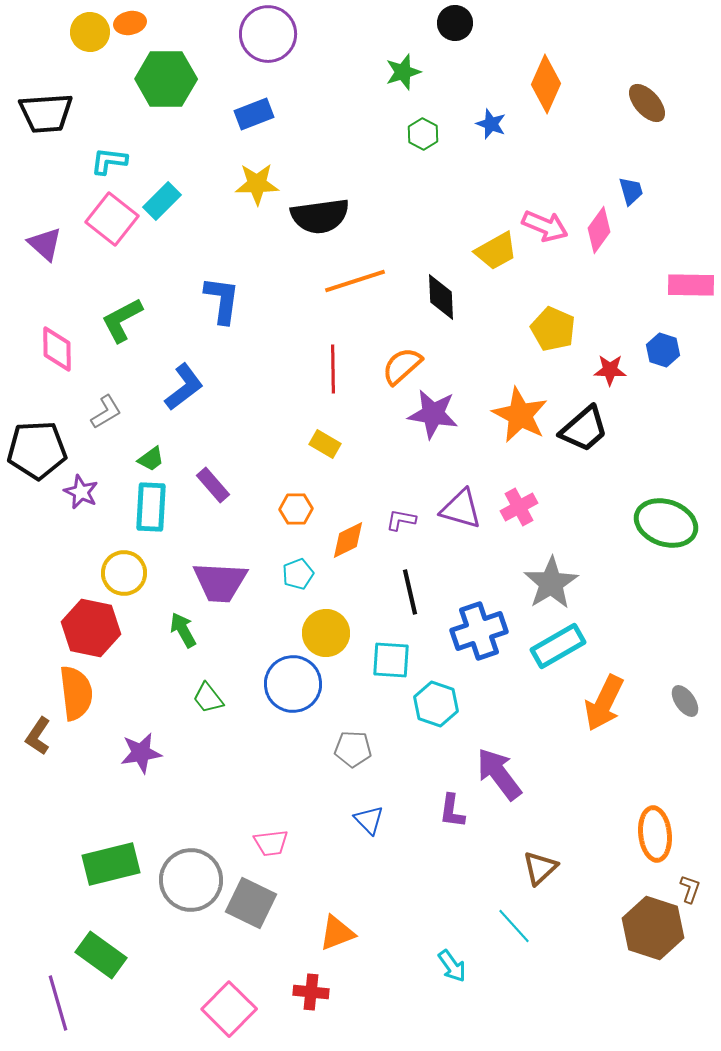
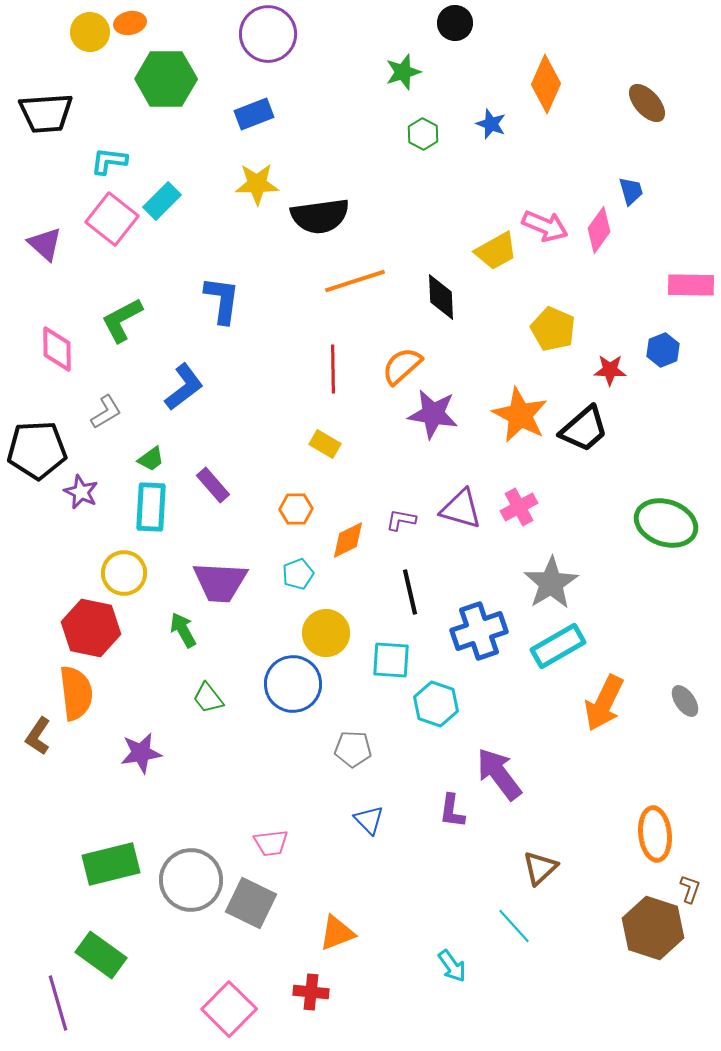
blue hexagon at (663, 350): rotated 20 degrees clockwise
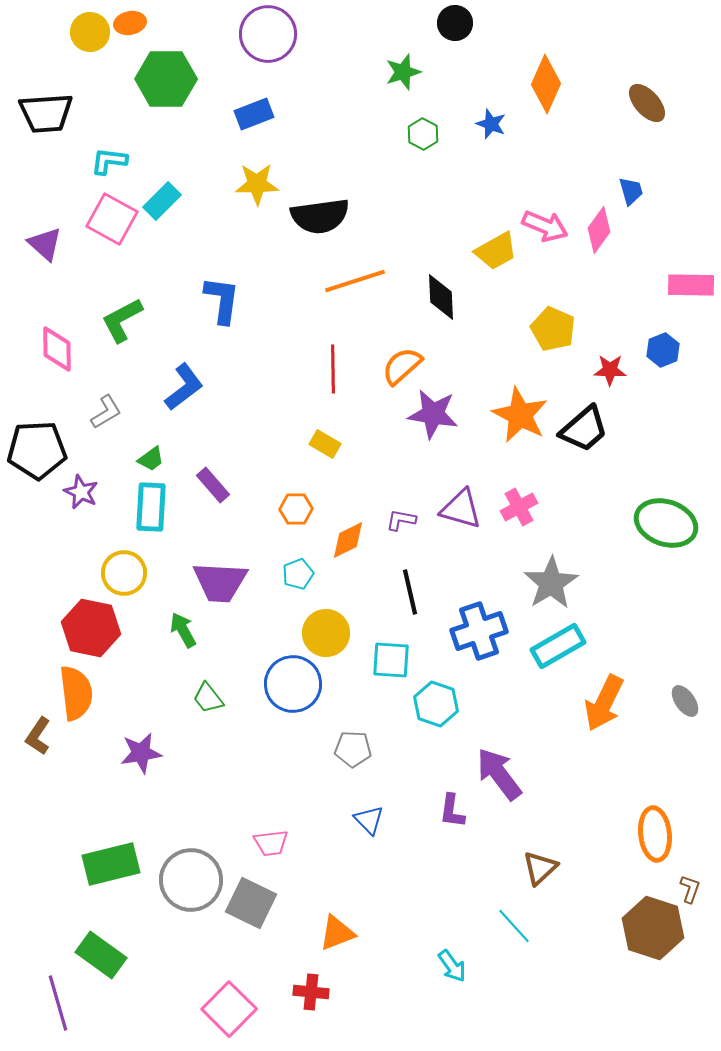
pink square at (112, 219): rotated 9 degrees counterclockwise
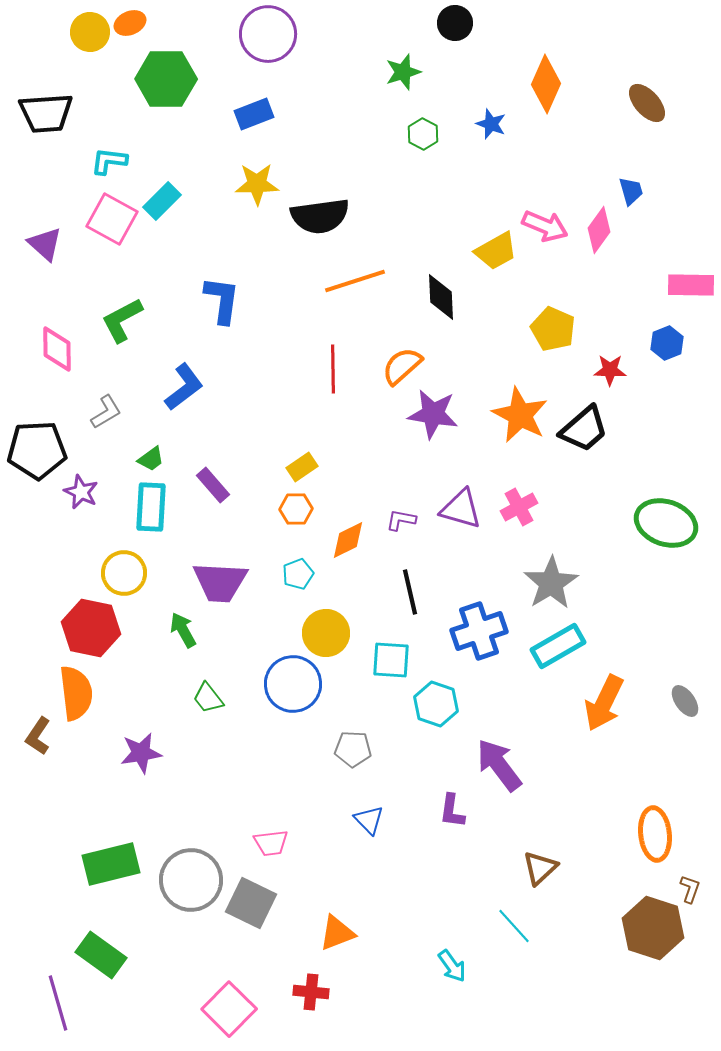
orange ellipse at (130, 23): rotated 12 degrees counterclockwise
blue hexagon at (663, 350): moved 4 px right, 7 px up
yellow rectangle at (325, 444): moved 23 px left, 23 px down; rotated 64 degrees counterclockwise
purple arrow at (499, 774): moved 9 px up
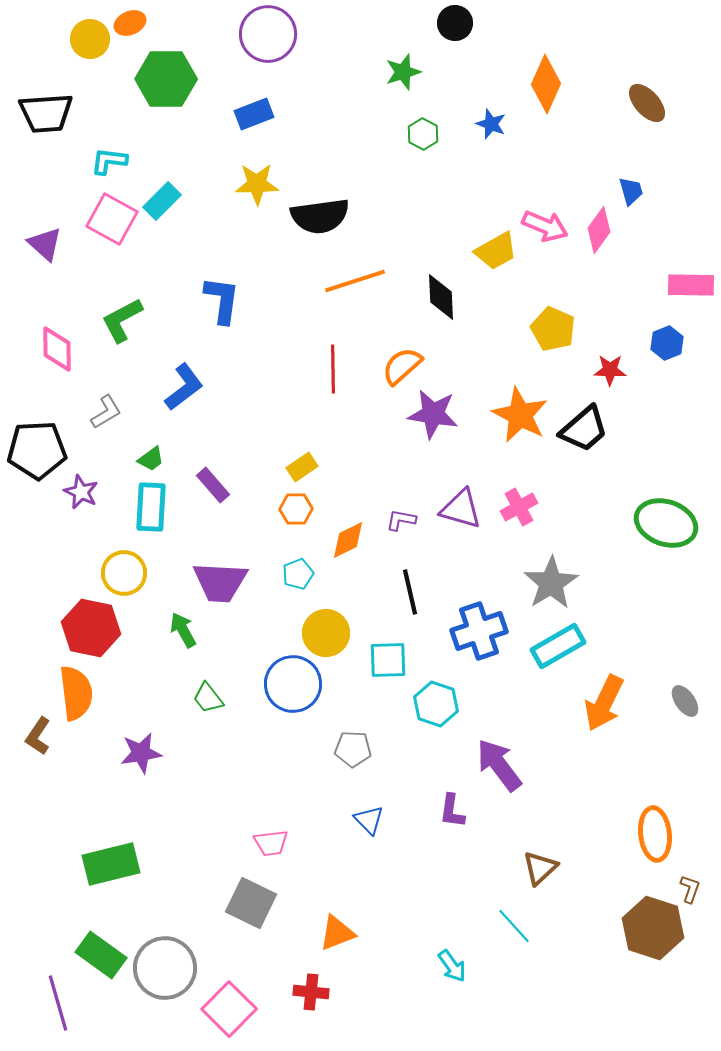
yellow circle at (90, 32): moved 7 px down
cyan square at (391, 660): moved 3 px left; rotated 6 degrees counterclockwise
gray circle at (191, 880): moved 26 px left, 88 px down
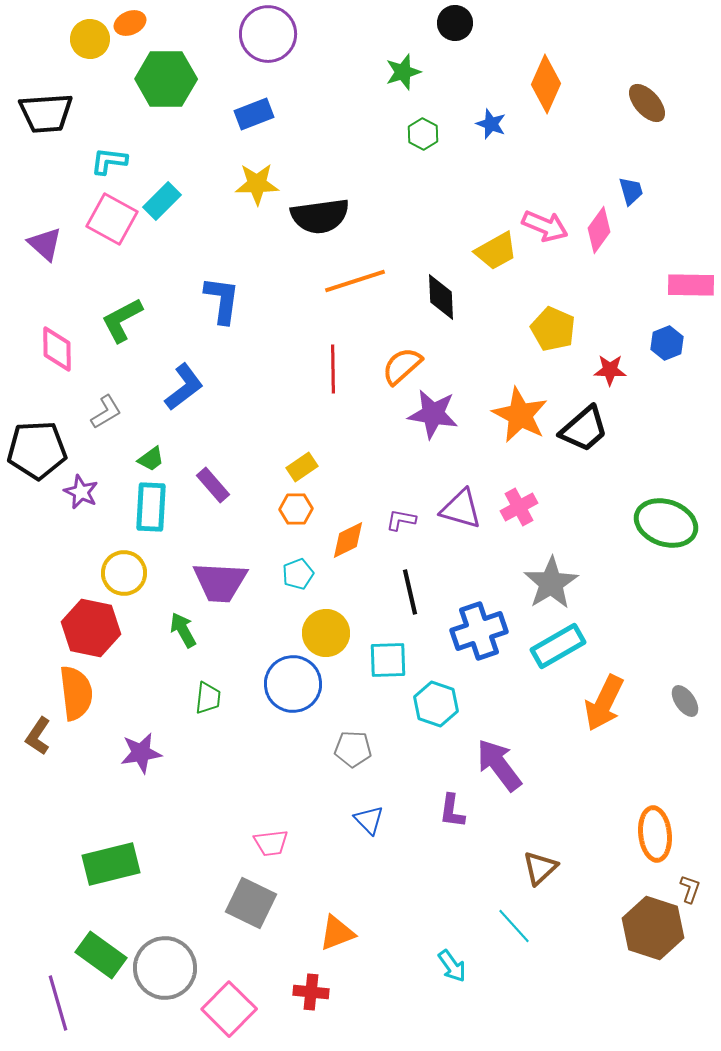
green trapezoid at (208, 698): rotated 136 degrees counterclockwise
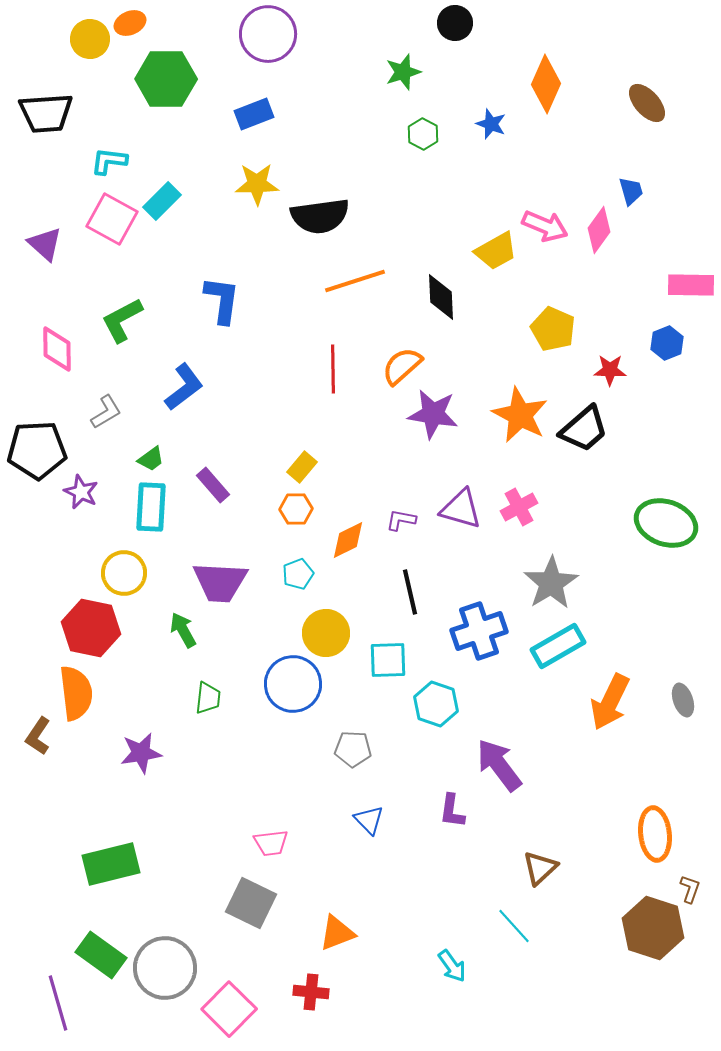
yellow rectangle at (302, 467): rotated 16 degrees counterclockwise
gray ellipse at (685, 701): moved 2 px left, 1 px up; rotated 16 degrees clockwise
orange arrow at (604, 703): moved 6 px right, 1 px up
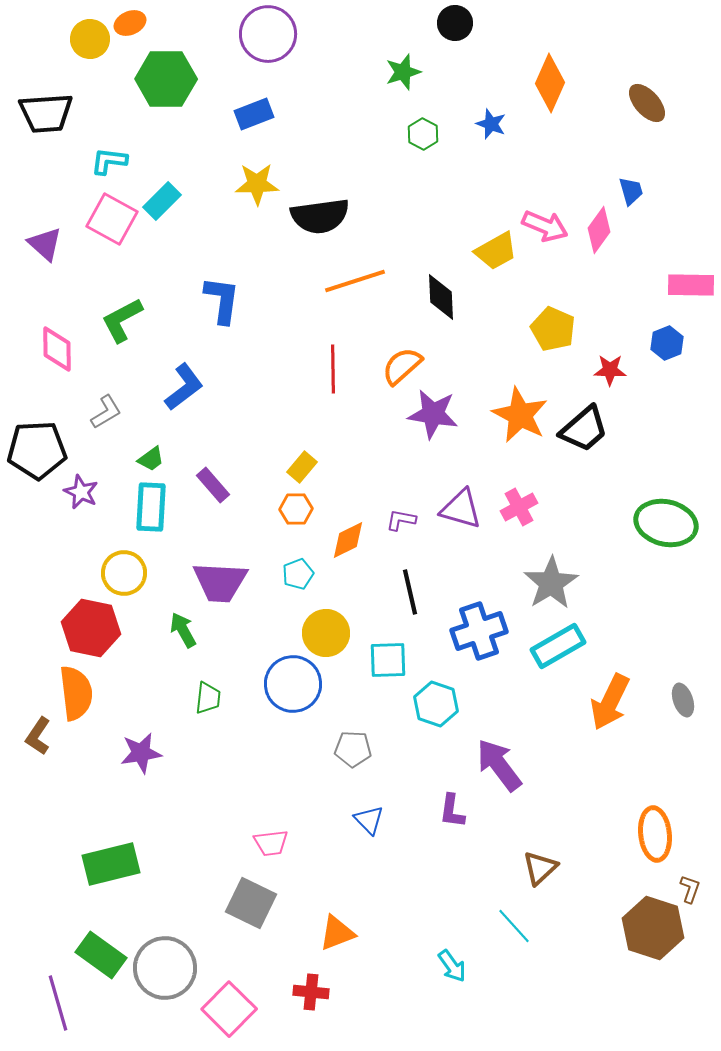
orange diamond at (546, 84): moved 4 px right, 1 px up
green ellipse at (666, 523): rotated 6 degrees counterclockwise
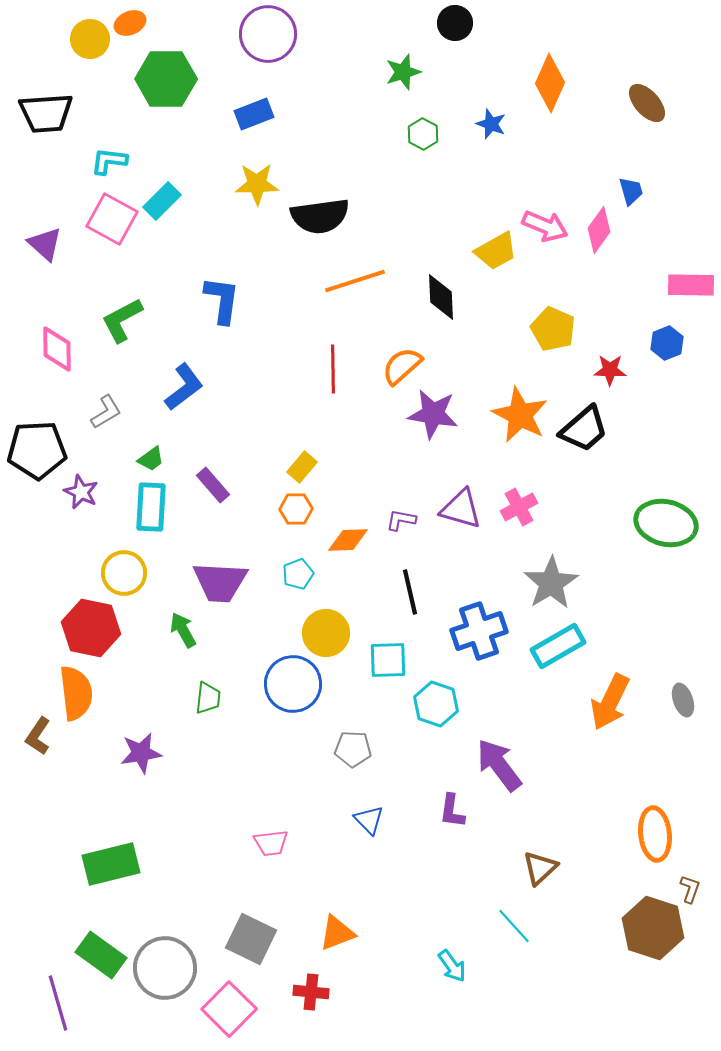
orange diamond at (348, 540): rotated 24 degrees clockwise
gray square at (251, 903): moved 36 px down
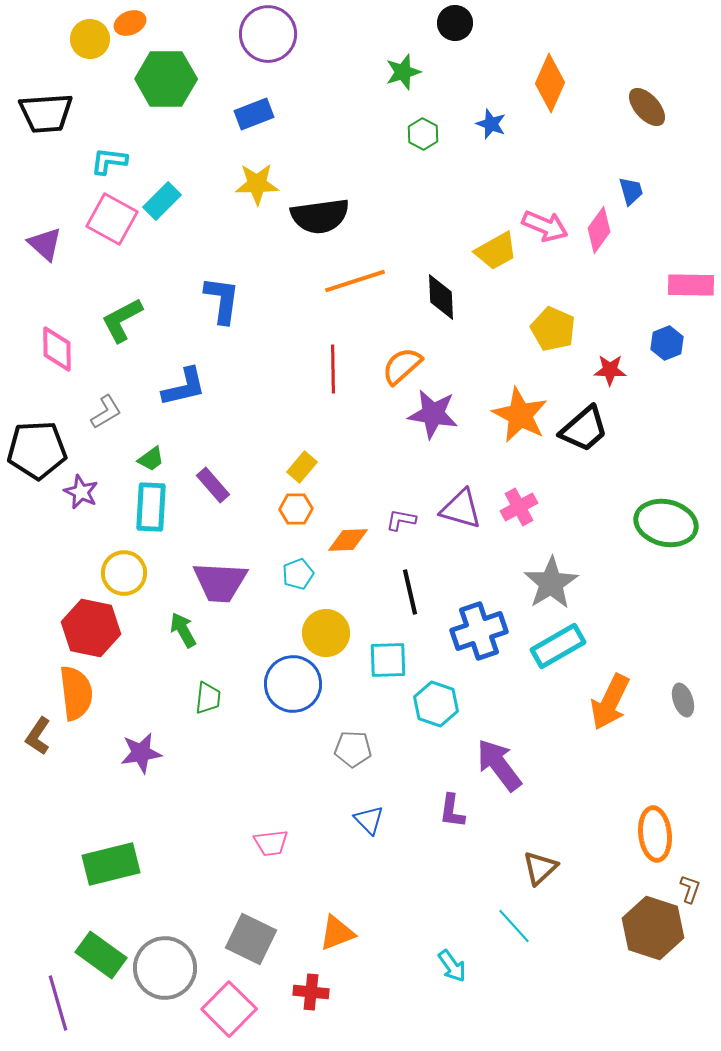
brown ellipse at (647, 103): moved 4 px down
blue L-shape at (184, 387): rotated 24 degrees clockwise
